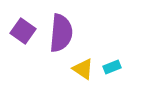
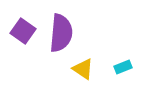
cyan rectangle: moved 11 px right
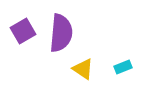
purple square: rotated 25 degrees clockwise
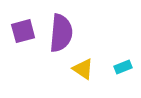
purple square: rotated 15 degrees clockwise
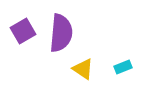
purple square: rotated 15 degrees counterclockwise
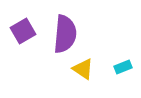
purple semicircle: moved 4 px right, 1 px down
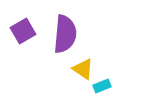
cyan rectangle: moved 21 px left, 19 px down
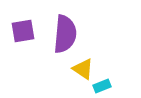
purple square: rotated 20 degrees clockwise
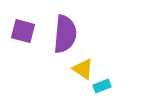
purple square: rotated 25 degrees clockwise
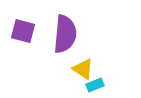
cyan rectangle: moved 7 px left, 1 px up
